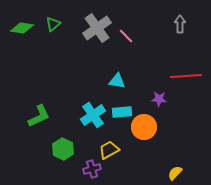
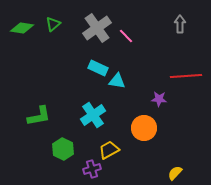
cyan rectangle: moved 24 px left, 44 px up; rotated 30 degrees clockwise
green L-shape: rotated 15 degrees clockwise
orange circle: moved 1 px down
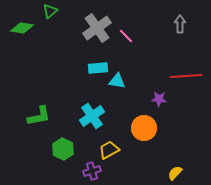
green triangle: moved 3 px left, 13 px up
cyan rectangle: rotated 30 degrees counterclockwise
cyan cross: moved 1 px left, 1 px down
purple cross: moved 2 px down
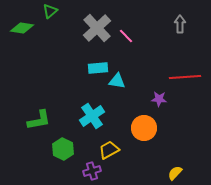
gray cross: rotated 8 degrees counterclockwise
red line: moved 1 px left, 1 px down
green L-shape: moved 4 px down
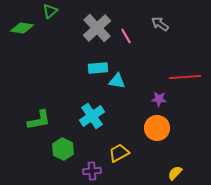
gray arrow: moved 20 px left; rotated 54 degrees counterclockwise
pink line: rotated 14 degrees clockwise
orange circle: moved 13 px right
yellow trapezoid: moved 10 px right, 3 px down
purple cross: rotated 12 degrees clockwise
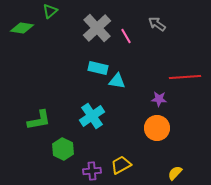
gray arrow: moved 3 px left
cyan rectangle: rotated 18 degrees clockwise
yellow trapezoid: moved 2 px right, 12 px down
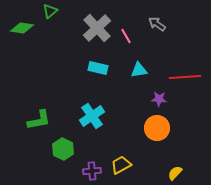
cyan triangle: moved 22 px right, 11 px up; rotated 18 degrees counterclockwise
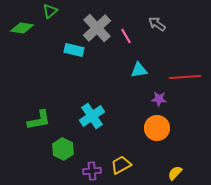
cyan rectangle: moved 24 px left, 18 px up
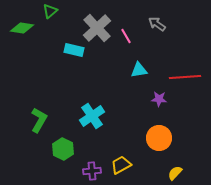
green L-shape: rotated 50 degrees counterclockwise
orange circle: moved 2 px right, 10 px down
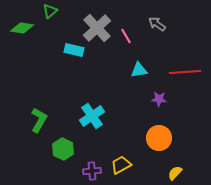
red line: moved 5 px up
